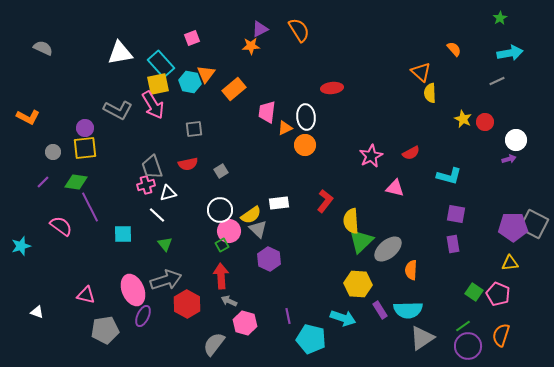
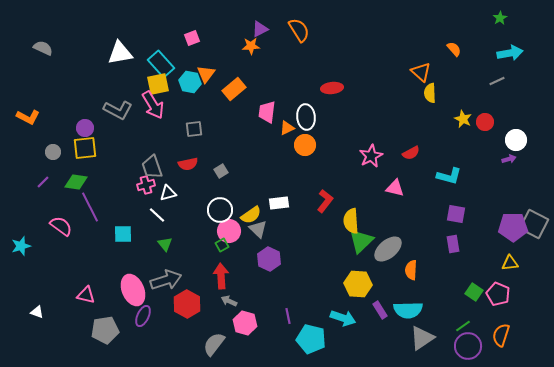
orange triangle at (285, 128): moved 2 px right
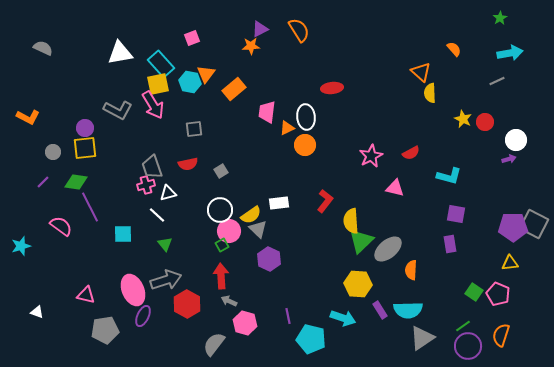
purple rectangle at (453, 244): moved 3 px left
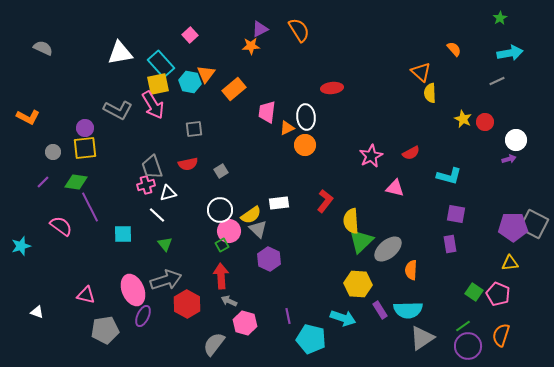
pink square at (192, 38): moved 2 px left, 3 px up; rotated 21 degrees counterclockwise
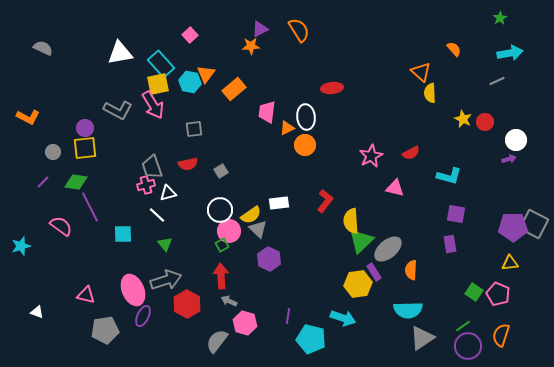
yellow hexagon at (358, 284): rotated 12 degrees counterclockwise
purple rectangle at (380, 310): moved 6 px left, 38 px up
purple line at (288, 316): rotated 21 degrees clockwise
gray semicircle at (214, 344): moved 3 px right, 3 px up
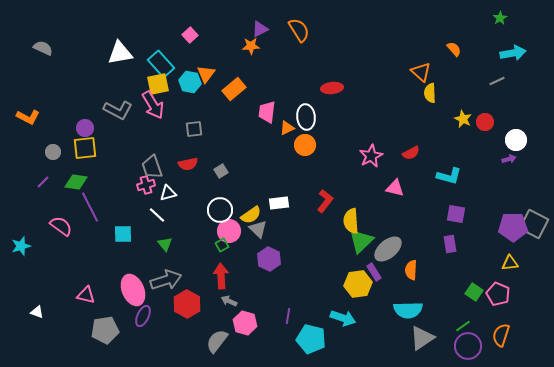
cyan arrow at (510, 53): moved 3 px right
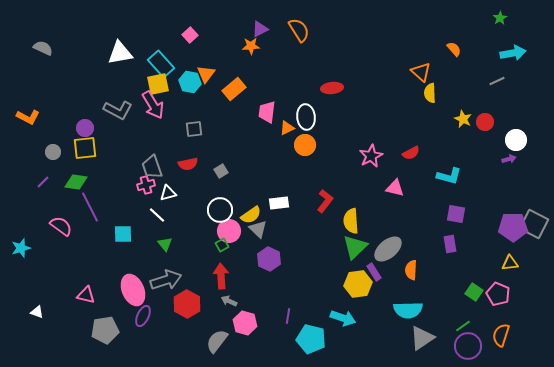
green triangle at (361, 241): moved 6 px left, 6 px down
cyan star at (21, 246): moved 2 px down
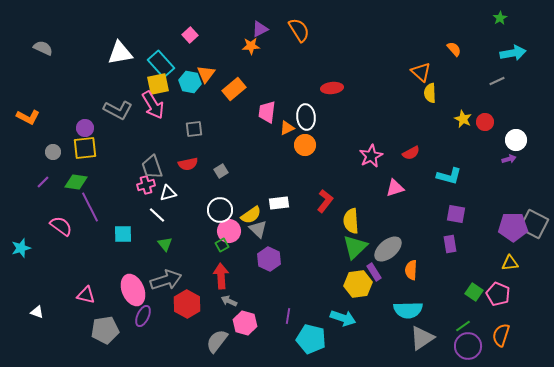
pink triangle at (395, 188): rotated 30 degrees counterclockwise
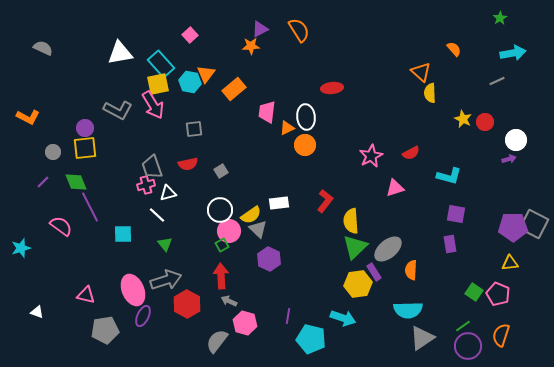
green diamond at (76, 182): rotated 60 degrees clockwise
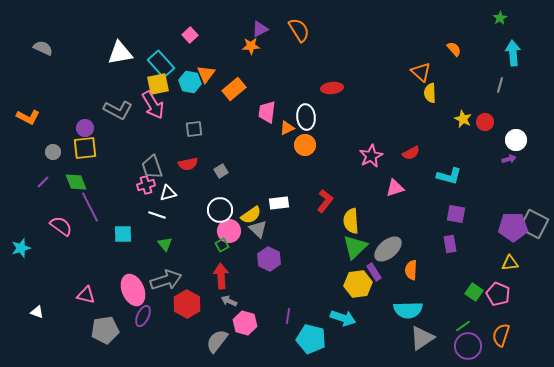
cyan arrow at (513, 53): rotated 85 degrees counterclockwise
gray line at (497, 81): moved 3 px right, 4 px down; rotated 49 degrees counterclockwise
white line at (157, 215): rotated 24 degrees counterclockwise
